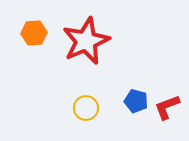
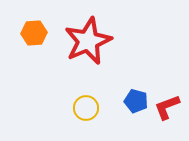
red star: moved 2 px right
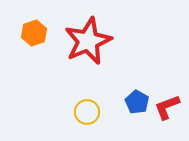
orange hexagon: rotated 15 degrees counterclockwise
blue pentagon: moved 1 px right, 1 px down; rotated 15 degrees clockwise
yellow circle: moved 1 px right, 4 px down
